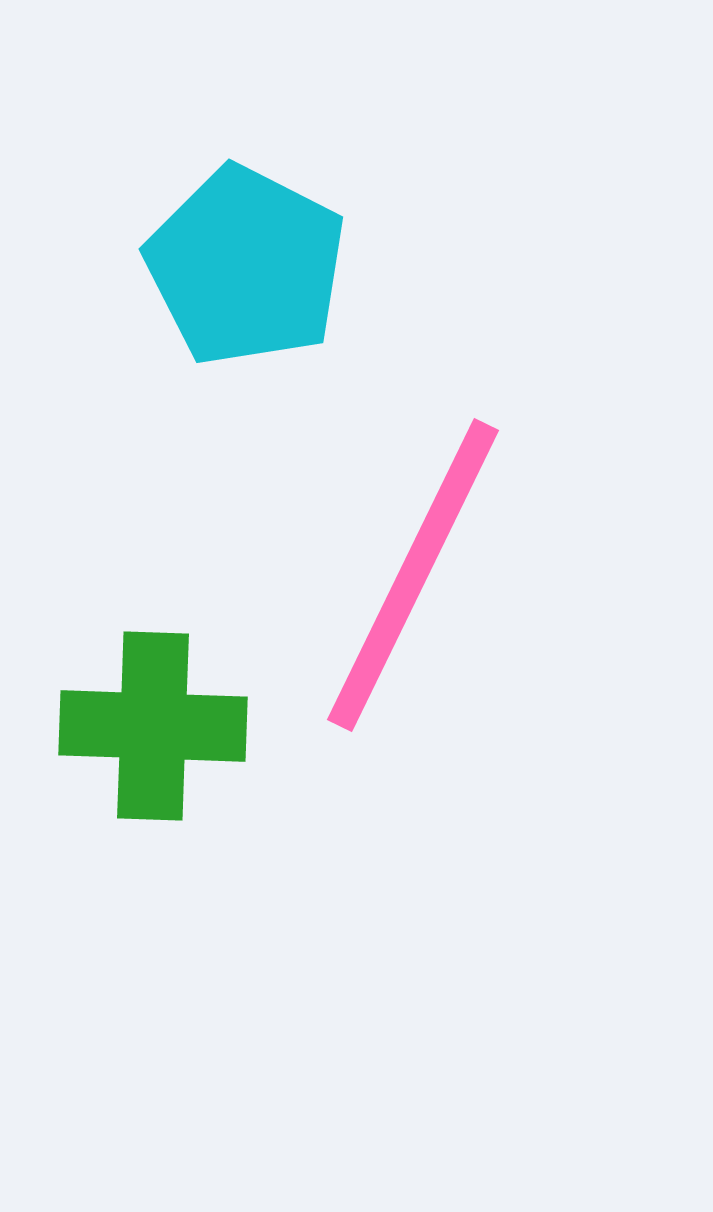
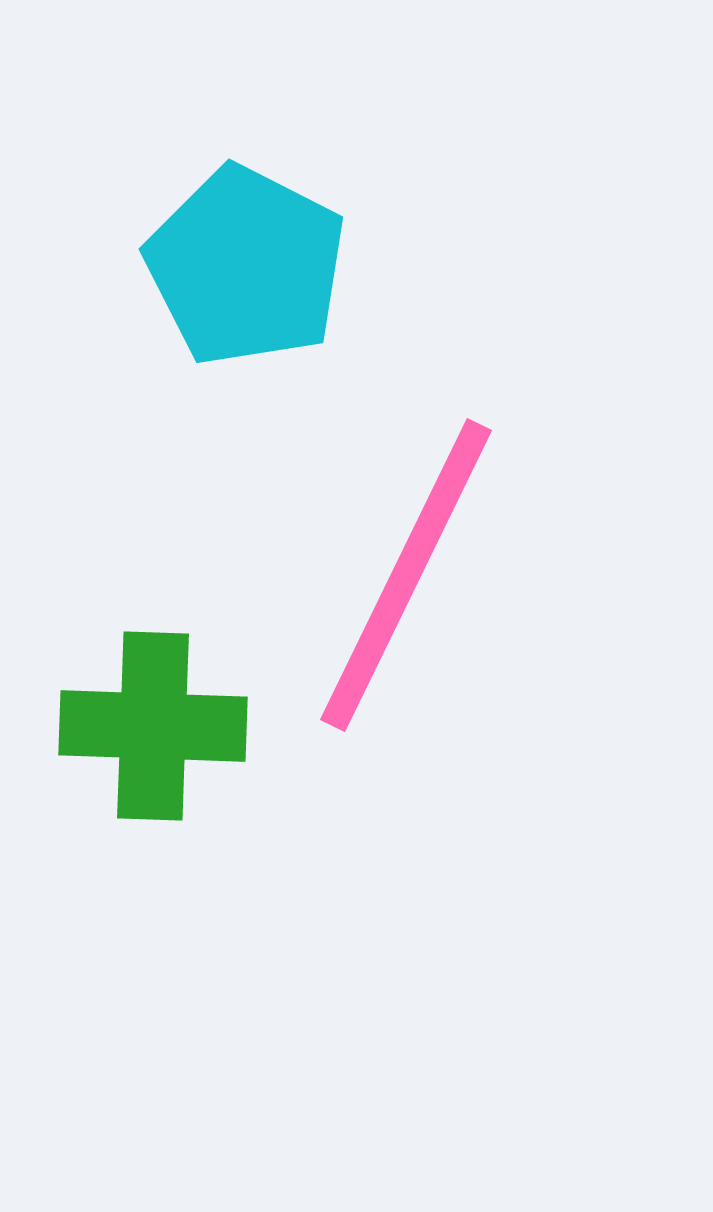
pink line: moved 7 px left
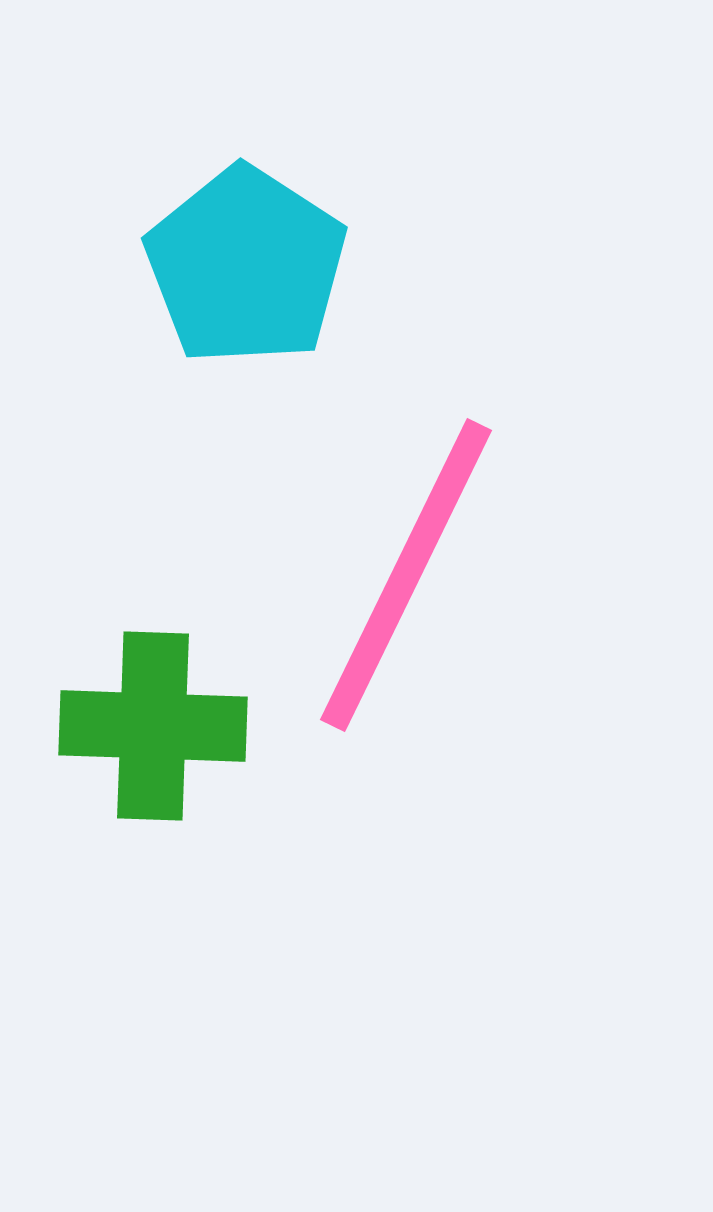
cyan pentagon: rotated 6 degrees clockwise
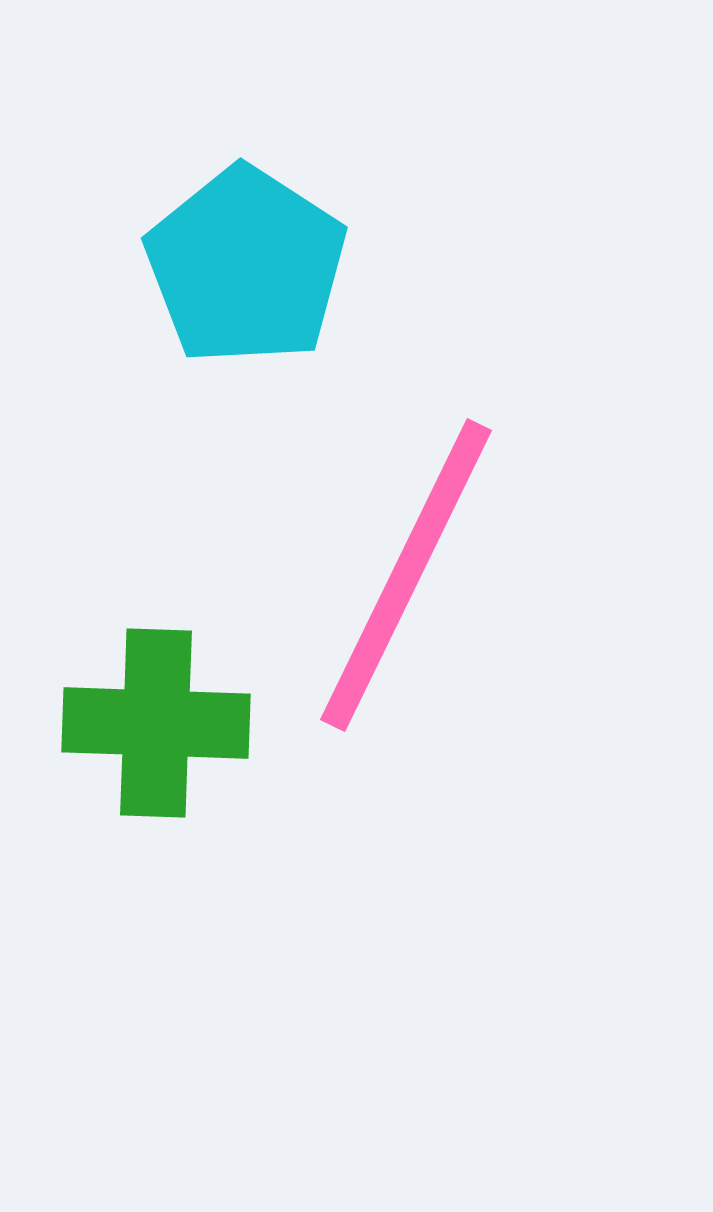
green cross: moved 3 px right, 3 px up
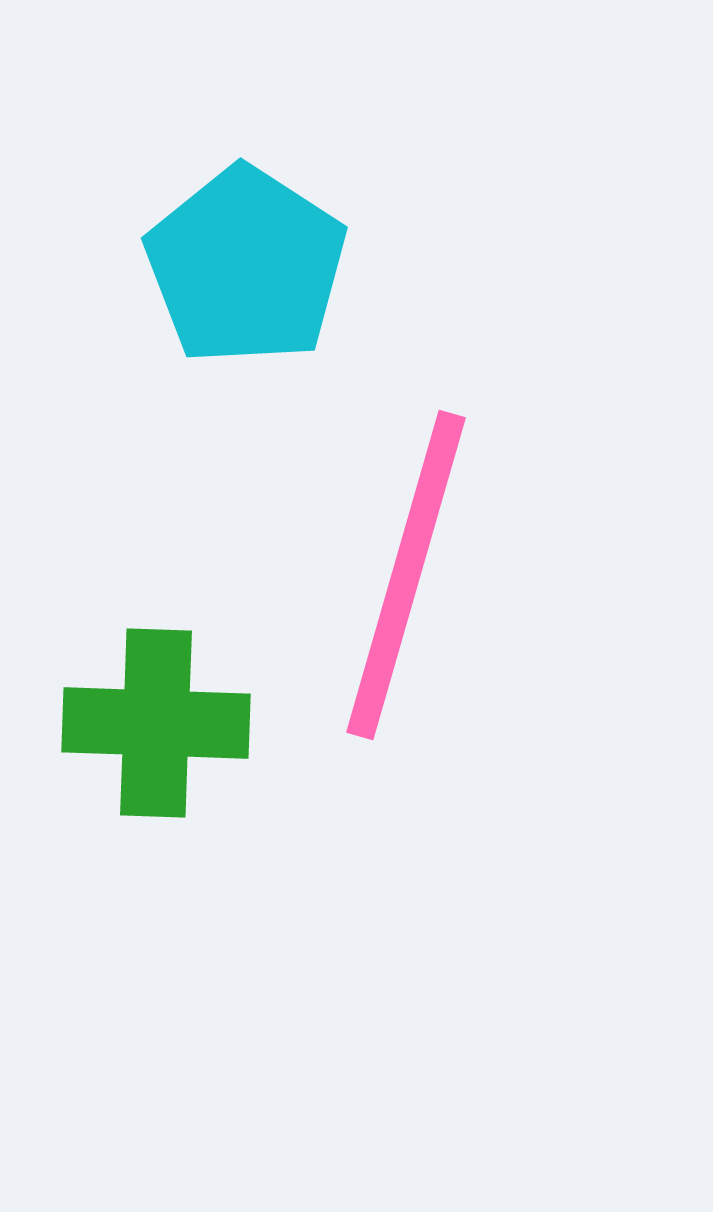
pink line: rotated 10 degrees counterclockwise
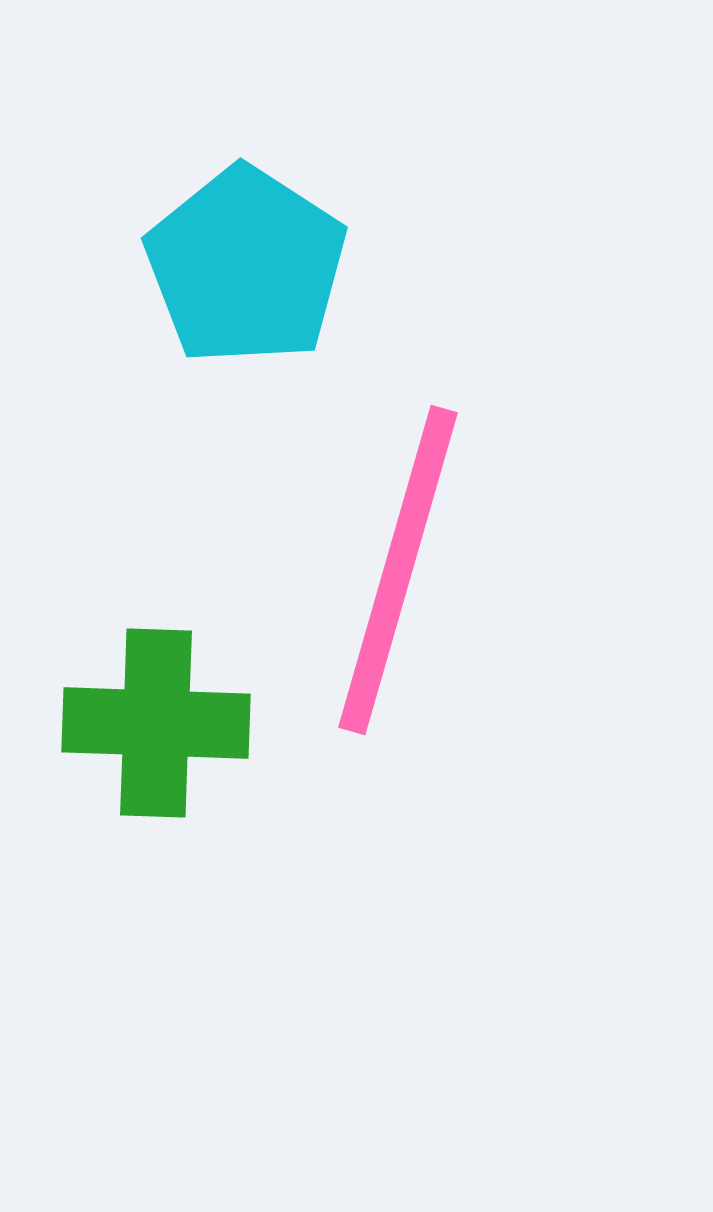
pink line: moved 8 px left, 5 px up
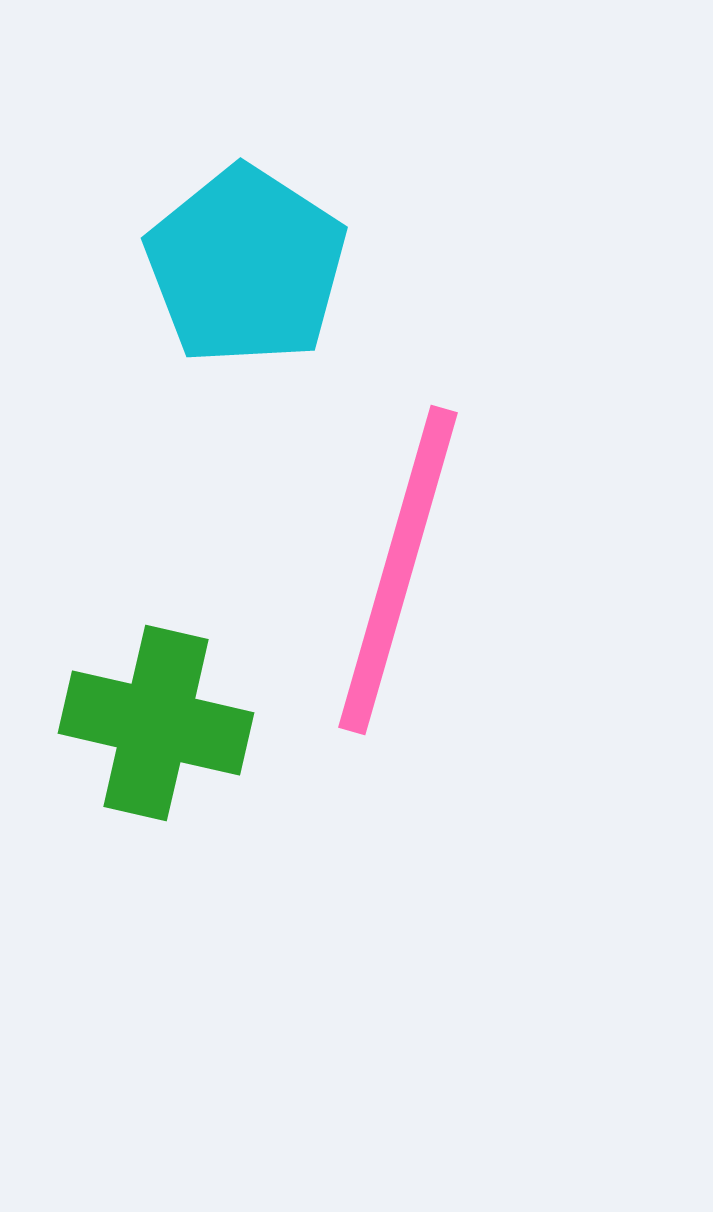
green cross: rotated 11 degrees clockwise
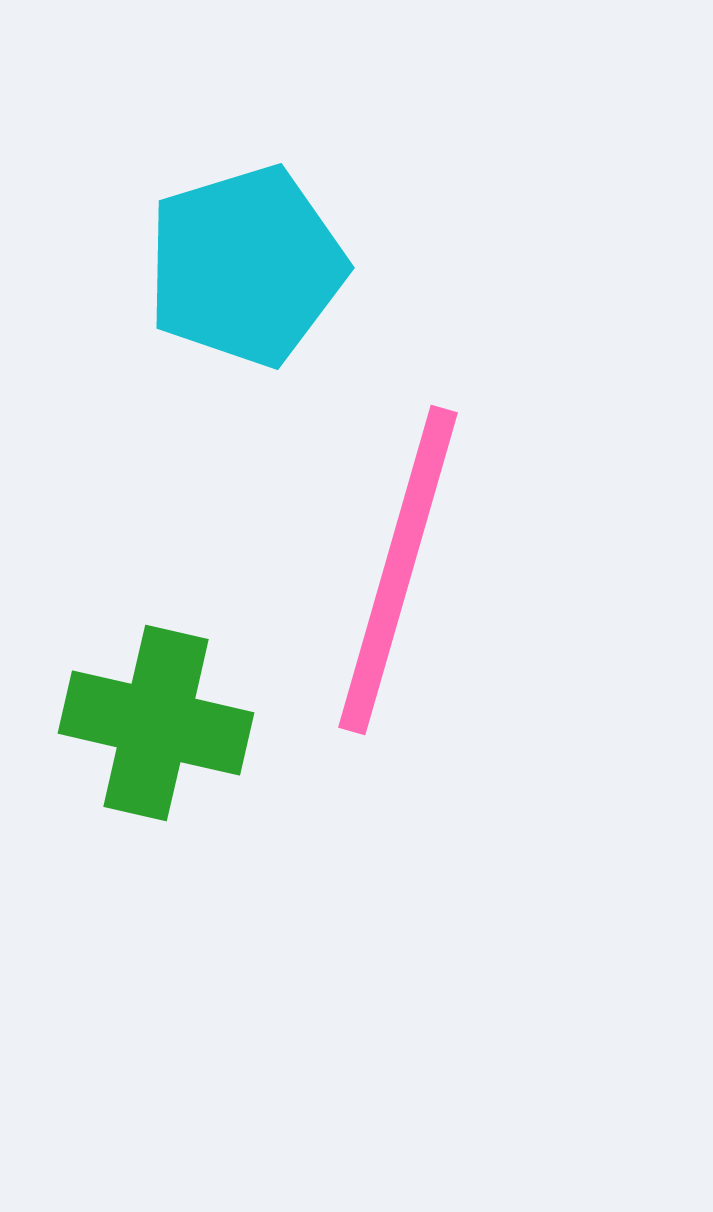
cyan pentagon: rotated 22 degrees clockwise
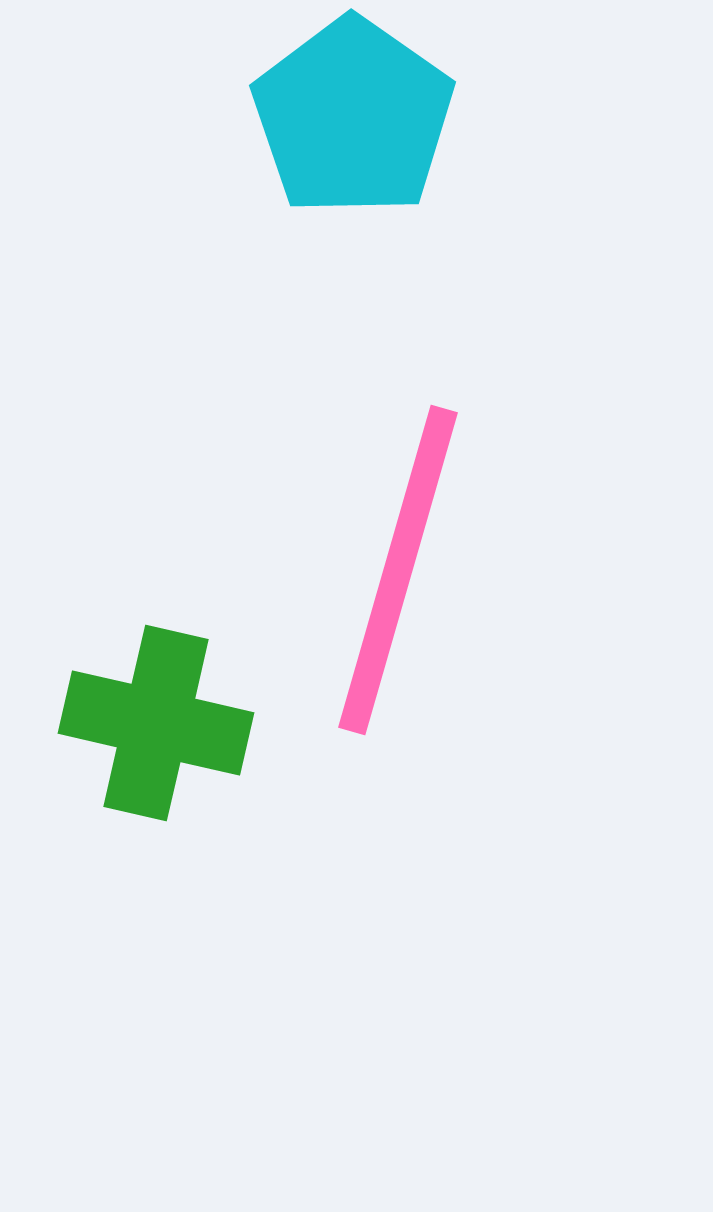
cyan pentagon: moved 107 px right, 149 px up; rotated 20 degrees counterclockwise
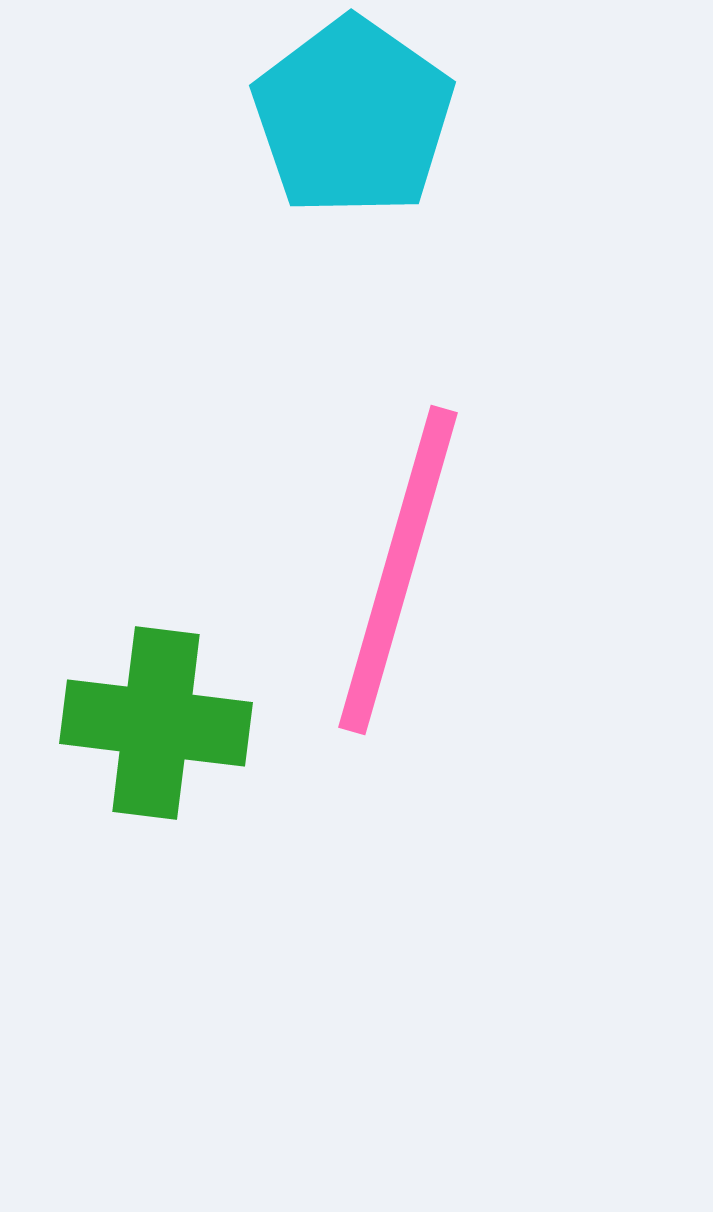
green cross: rotated 6 degrees counterclockwise
